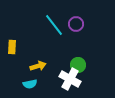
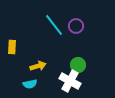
purple circle: moved 2 px down
white cross: moved 2 px down
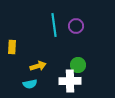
cyan line: rotated 30 degrees clockwise
white cross: rotated 30 degrees counterclockwise
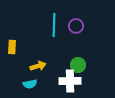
cyan line: rotated 10 degrees clockwise
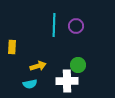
white cross: moved 3 px left
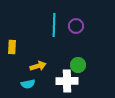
cyan semicircle: moved 2 px left
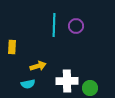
green circle: moved 12 px right, 23 px down
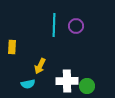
yellow arrow: moved 2 px right; rotated 133 degrees clockwise
green circle: moved 3 px left, 2 px up
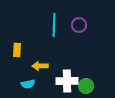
purple circle: moved 3 px right, 1 px up
yellow rectangle: moved 5 px right, 3 px down
yellow arrow: rotated 63 degrees clockwise
green circle: moved 1 px left
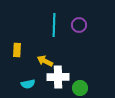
yellow arrow: moved 5 px right, 5 px up; rotated 28 degrees clockwise
white cross: moved 9 px left, 4 px up
green circle: moved 6 px left, 2 px down
